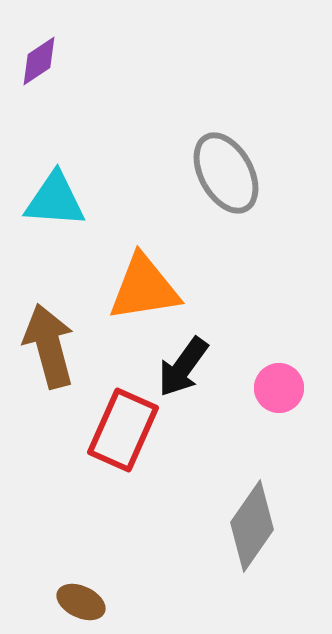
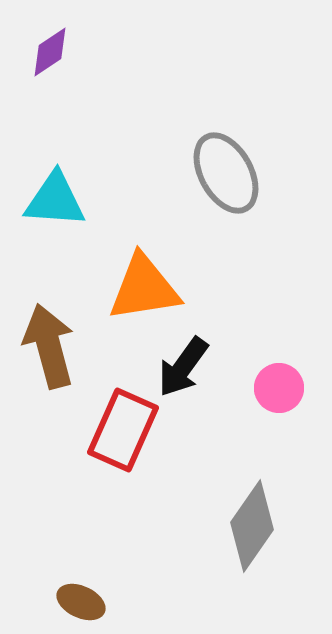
purple diamond: moved 11 px right, 9 px up
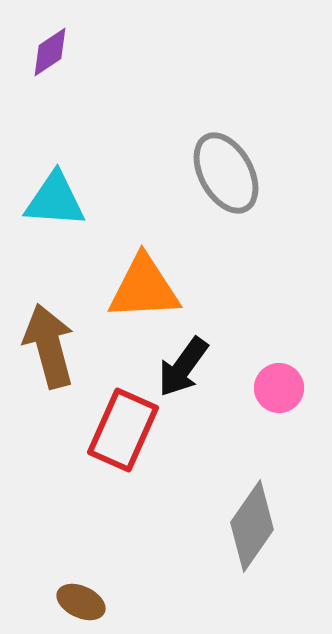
orange triangle: rotated 6 degrees clockwise
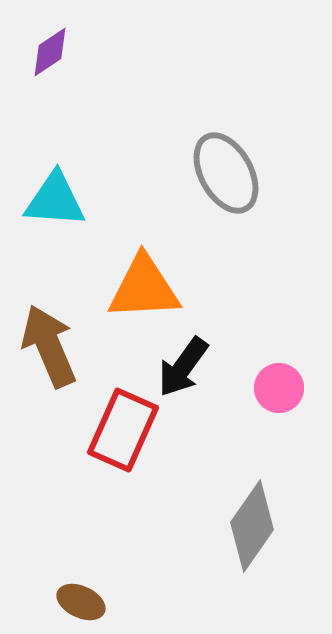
brown arrow: rotated 8 degrees counterclockwise
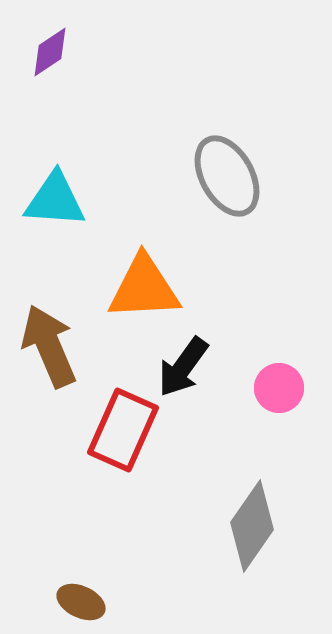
gray ellipse: moved 1 px right, 3 px down
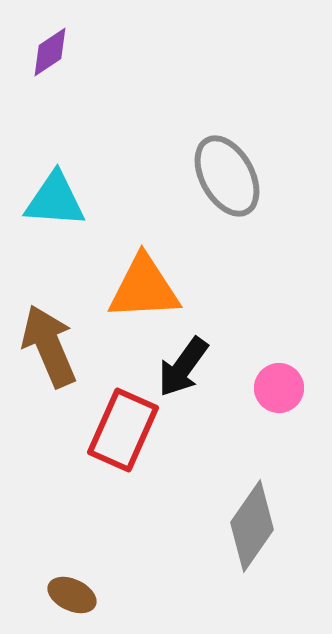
brown ellipse: moved 9 px left, 7 px up
